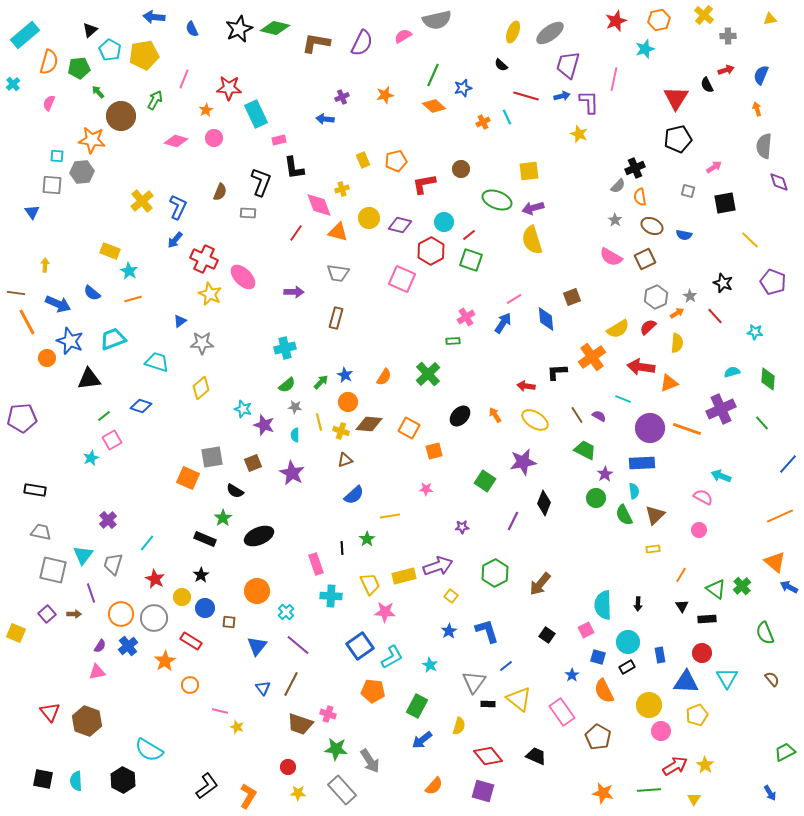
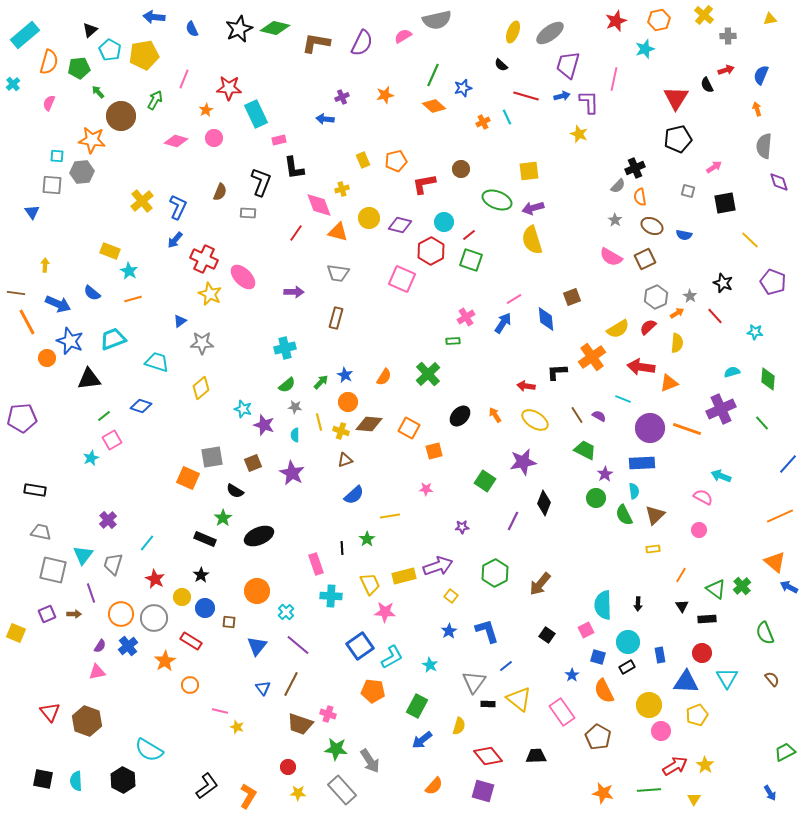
purple square at (47, 614): rotated 18 degrees clockwise
black trapezoid at (536, 756): rotated 25 degrees counterclockwise
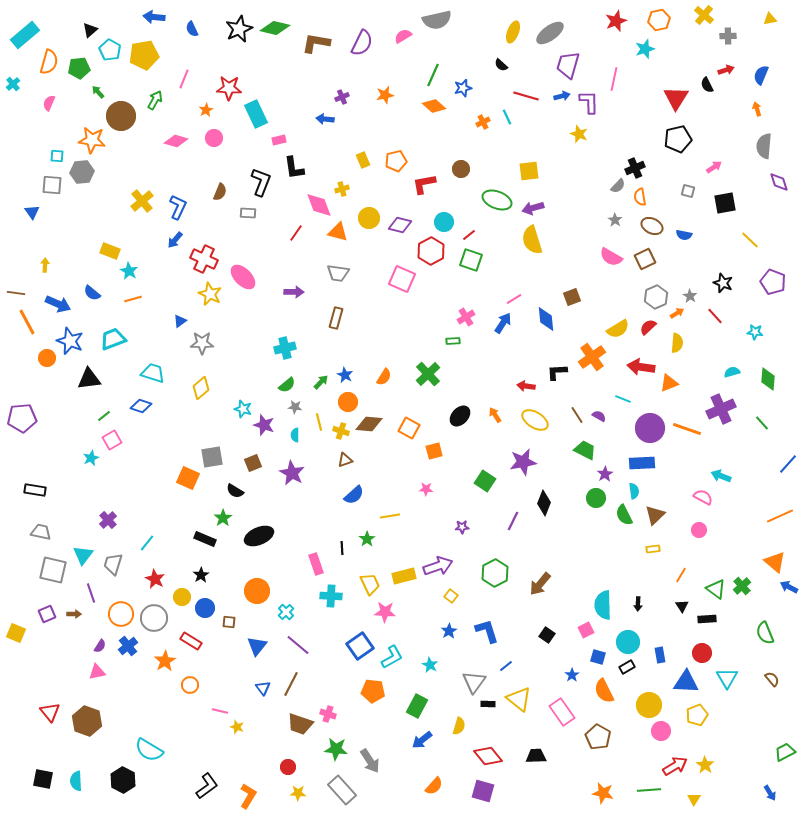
cyan trapezoid at (157, 362): moved 4 px left, 11 px down
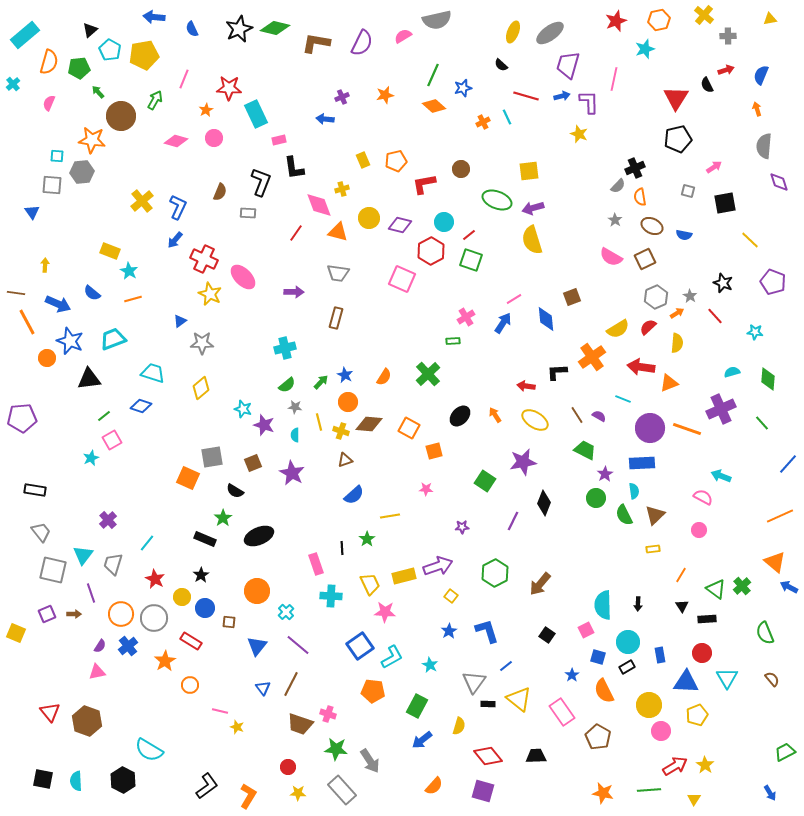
gray trapezoid at (41, 532): rotated 40 degrees clockwise
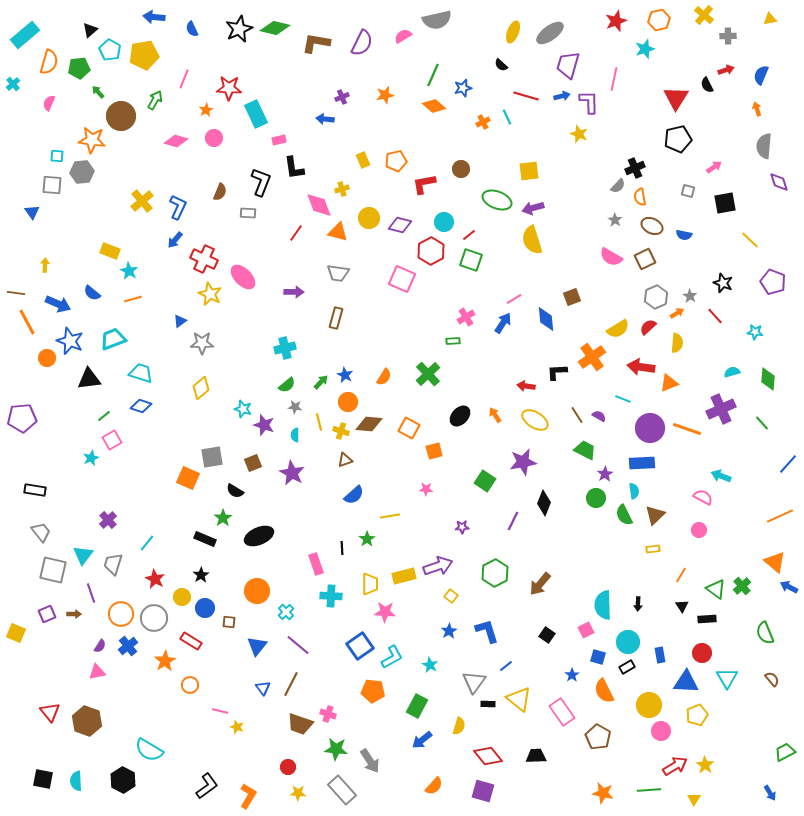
cyan trapezoid at (153, 373): moved 12 px left
yellow trapezoid at (370, 584): rotated 25 degrees clockwise
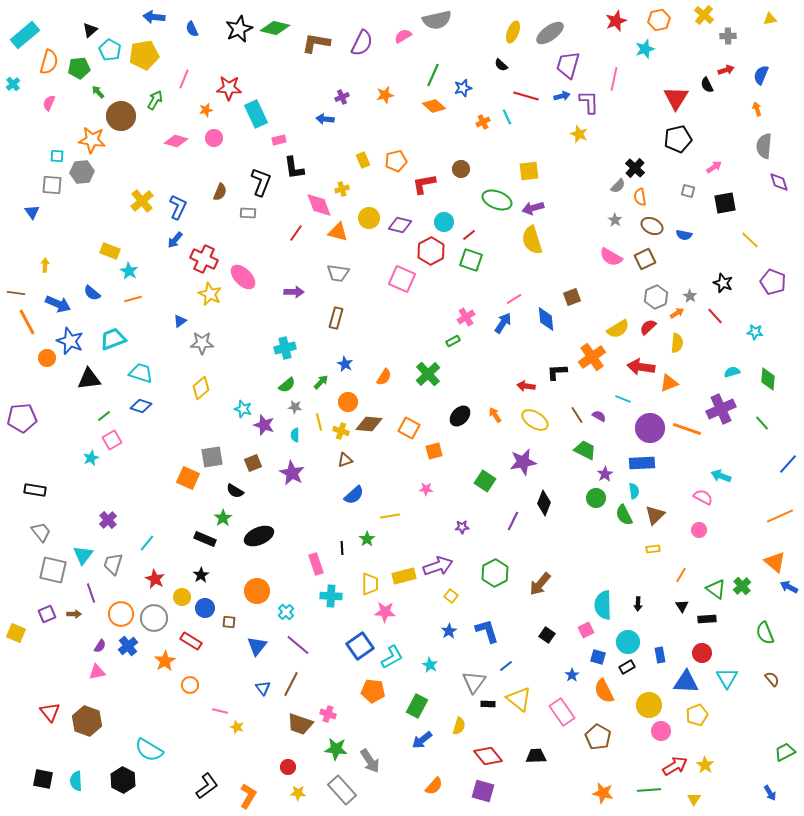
orange star at (206, 110): rotated 16 degrees clockwise
black cross at (635, 168): rotated 24 degrees counterclockwise
green rectangle at (453, 341): rotated 24 degrees counterclockwise
blue star at (345, 375): moved 11 px up
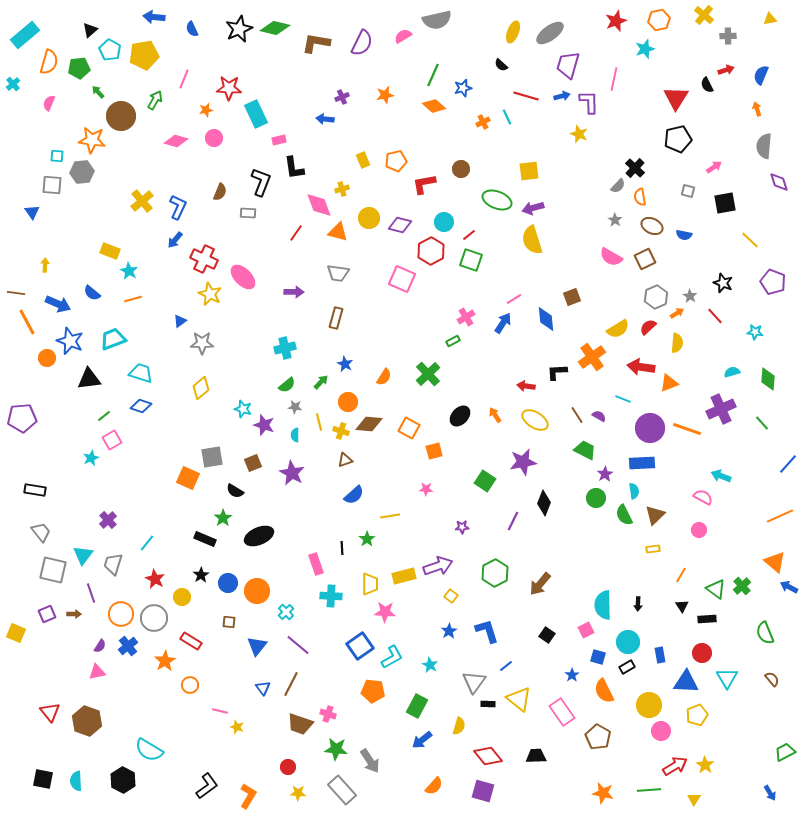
blue circle at (205, 608): moved 23 px right, 25 px up
